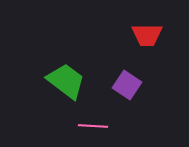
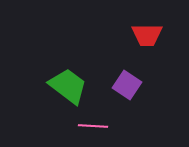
green trapezoid: moved 2 px right, 5 px down
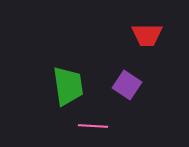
green trapezoid: rotated 45 degrees clockwise
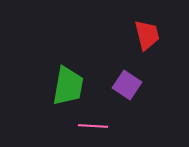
red trapezoid: rotated 104 degrees counterclockwise
green trapezoid: rotated 18 degrees clockwise
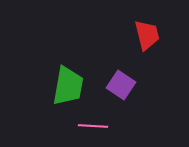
purple square: moved 6 px left
